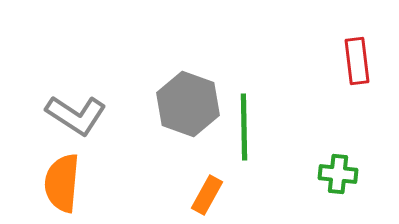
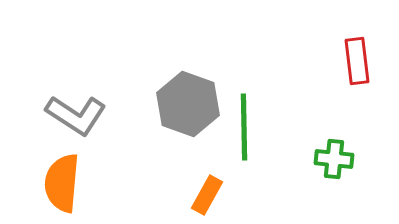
green cross: moved 4 px left, 15 px up
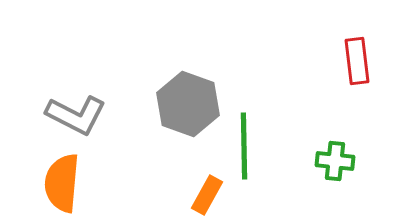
gray L-shape: rotated 6 degrees counterclockwise
green line: moved 19 px down
green cross: moved 1 px right, 2 px down
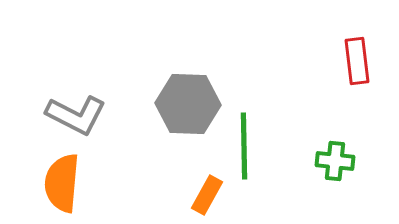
gray hexagon: rotated 18 degrees counterclockwise
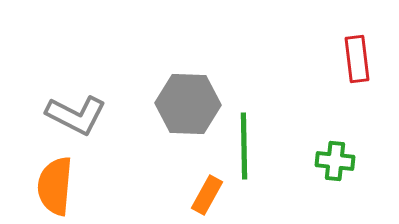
red rectangle: moved 2 px up
orange semicircle: moved 7 px left, 3 px down
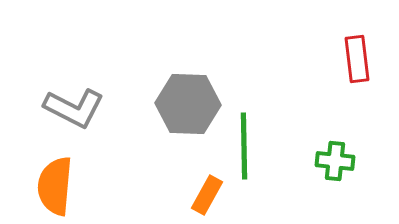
gray L-shape: moved 2 px left, 7 px up
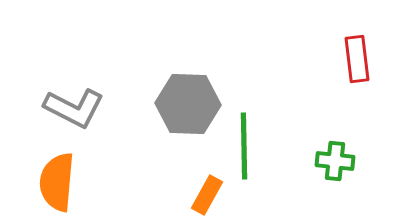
orange semicircle: moved 2 px right, 4 px up
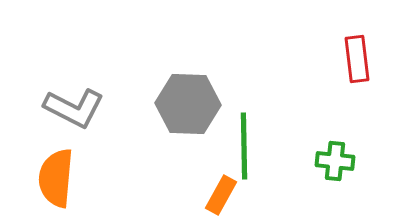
orange semicircle: moved 1 px left, 4 px up
orange rectangle: moved 14 px right
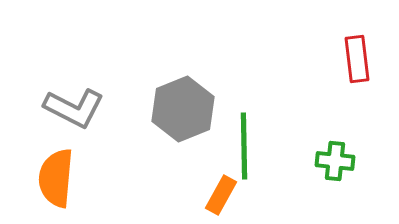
gray hexagon: moved 5 px left, 5 px down; rotated 24 degrees counterclockwise
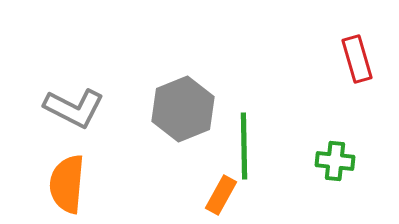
red rectangle: rotated 9 degrees counterclockwise
orange semicircle: moved 11 px right, 6 px down
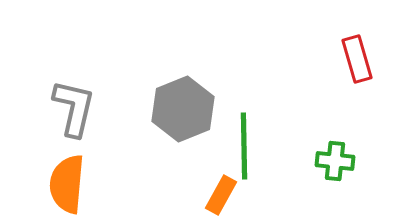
gray L-shape: rotated 104 degrees counterclockwise
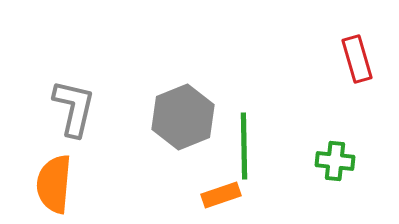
gray hexagon: moved 8 px down
orange semicircle: moved 13 px left
orange rectangle: rotated 42 degrees clockwise
